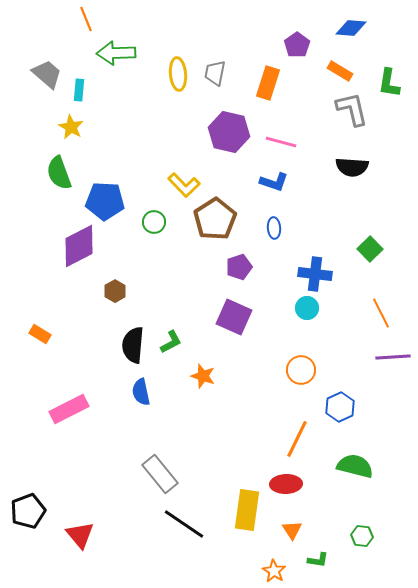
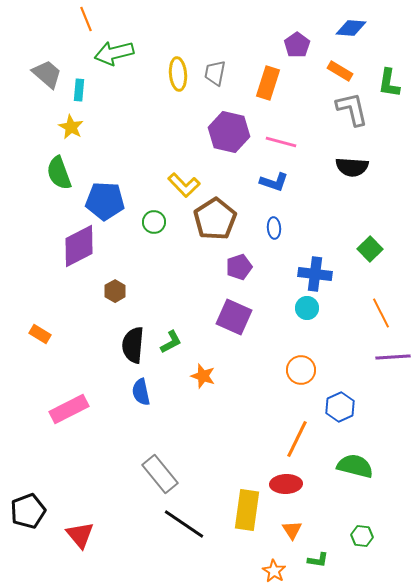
green arrow at (116, 53): moved 2 px left; rotated 12 degrees counterclockwise
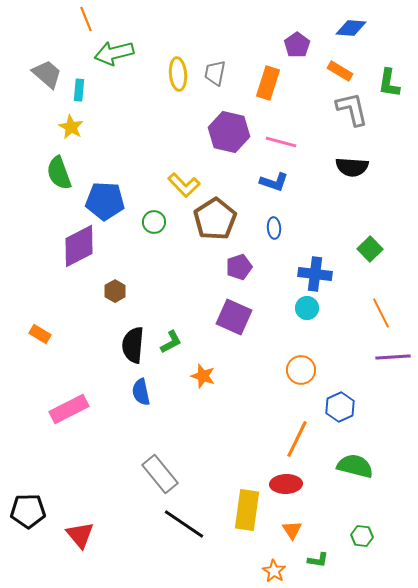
black pentagon at (28, 511): rotated 20 degrees clockwise
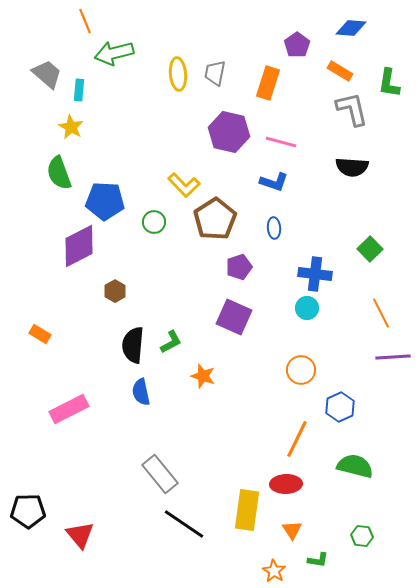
orange line at (86, 19): moved 1 px left, 2 px down
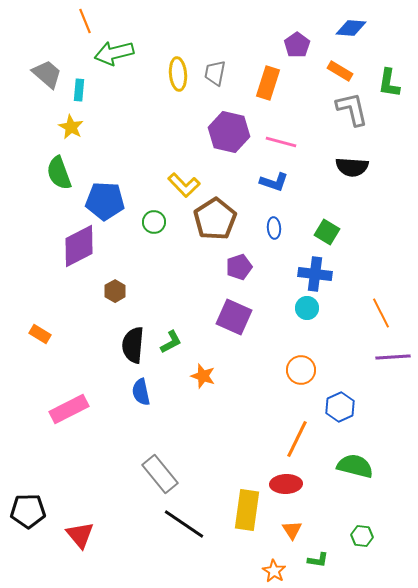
green square at (370, 249): moved 43 px left, 17 px up; rotated 15 degrees counterclockwise
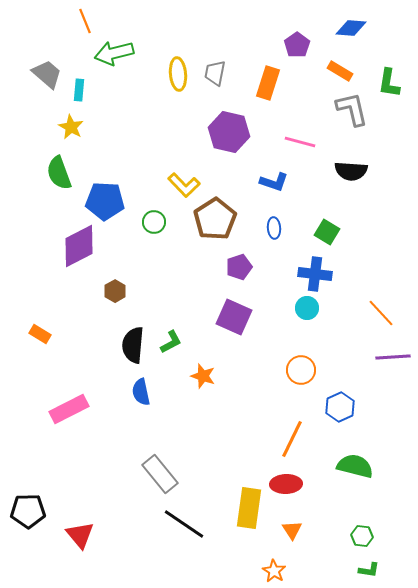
pink line at (281, 142): moved 19 px right
black semicircle at (352, 167): moved 1 px left, 4 px down
orange line at (381, 313): rotated 16 degrees counterclockwise
orange line at (297, 439): moved 5 px left
yellow rectangle at (247, 510): moved 2 px right, 2 px up
green L-shape at (318, 560): moved 51 px right, 10 px down
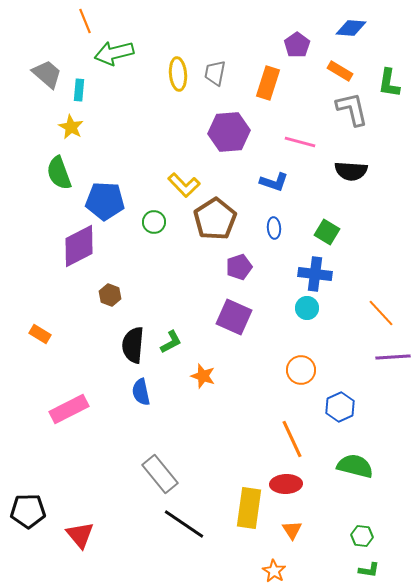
purple hexagon at (229, 132): rotated 18 degrees counterclockwise
brown hexagon at (115, 291): moved 5 px left, 4 px down; rotated 10 degrees counterclockwise
orange line at (292, 439): rotated 51 degrees counterclockwise
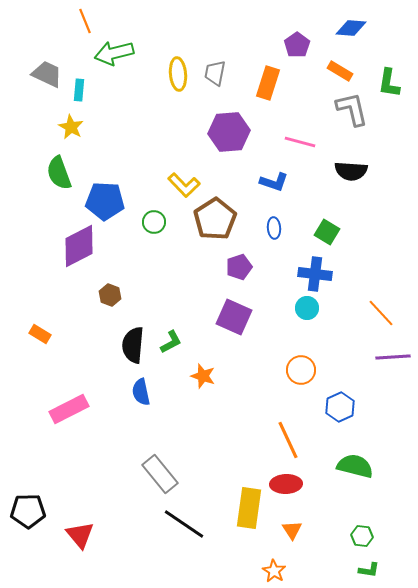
gray trapezoid at (47, 74): rotated 16 degrees counterclockwise
orange line at (292, 439): moved 4 px left, 1 px down
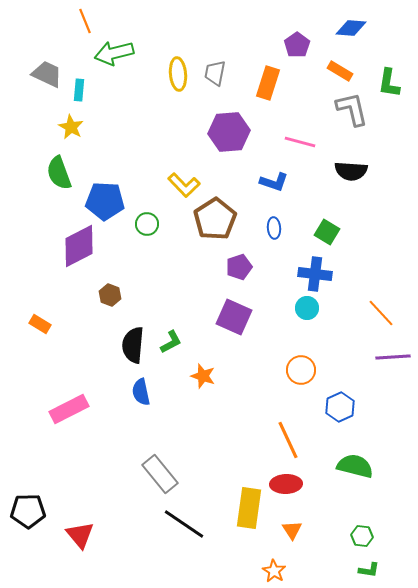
green circle at (154, 222): moved 7 px left, 2 px down
orange rectangle at (40, 334): moved 10 px up
